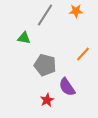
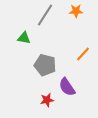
red star: rotated 16 degrees clockwise
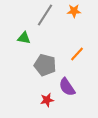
orange star: moved 2 px left
orange line: moved 6 px left
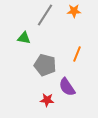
orange line: rotated 21 degrees counterclockwise
red star: rotated 16 degrees clockwise
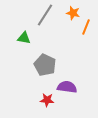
orange star: moved 1 px left, 2 px down; rotated 16 degrees clockwise
orange line: moved 9 px right, 27 px up
gray pentagon: rotated 10 degrees clockwise
purple semicircle: rotated 132 degrees clockwise
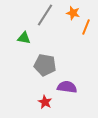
gray pentagon: rotated 15 degrees counterclockwise
red star: moved 2 px left, 2 px down; rotated 24 degrees clockwise
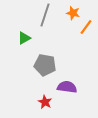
gray line: rotated 15 degrees counterclockwise
orange line: rotated 14 degrees clockwise
green triangle: rotated 40 degrees counterclockwise
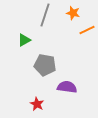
orange line: moved 1 px right, 3 px down; rotated 28 degrees clockwise
green triangle: moved 2 px down
red star: moved 8 px left, 2 px down
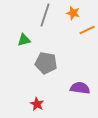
green triangle: rotated 16 degrees clockwise
gray pentagon: moved 1 px right, 2 px up
purple semicircle: moved 13 px right, 1 px down
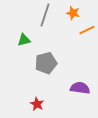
gray pentagon: rotated 25 degrees counterclockwise
